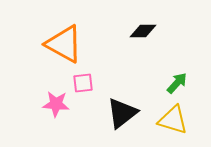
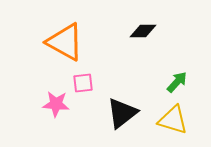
orange triangle: moved 1 px right, 2 px up
green arrow: moved 1 px up
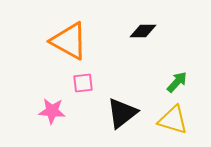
orange triangle: moved 4 px right, 1 px up
pink star: moved 4 px left, 7 px down
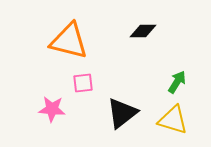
orange triangle: rotated 15 degrees counterclockwise
green arrow: rotated 10 degrees counterclockwise
pink star: moved 2 px up
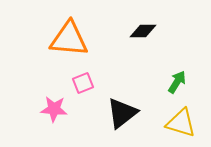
orange triangle: moved 2 px up; rotated 9 degrees counterclockwise
pink square: rotated 15 degrees counterclockwise
pink star: moved 2 px right
yellow triangle: moved 8 px right, 3 px down
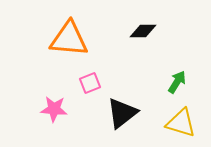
pink square: moved 7 px right
